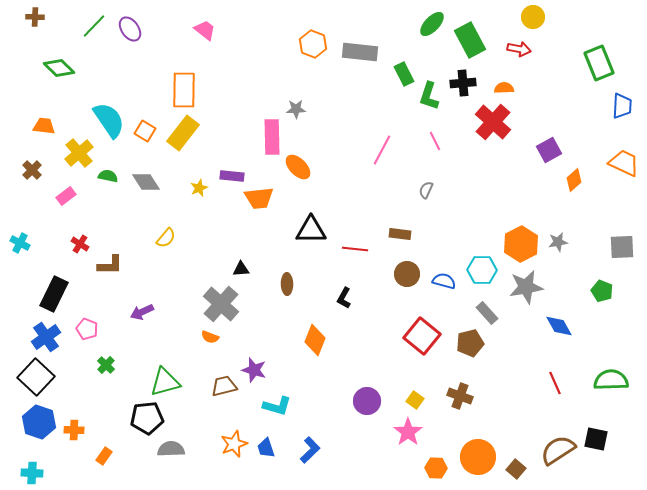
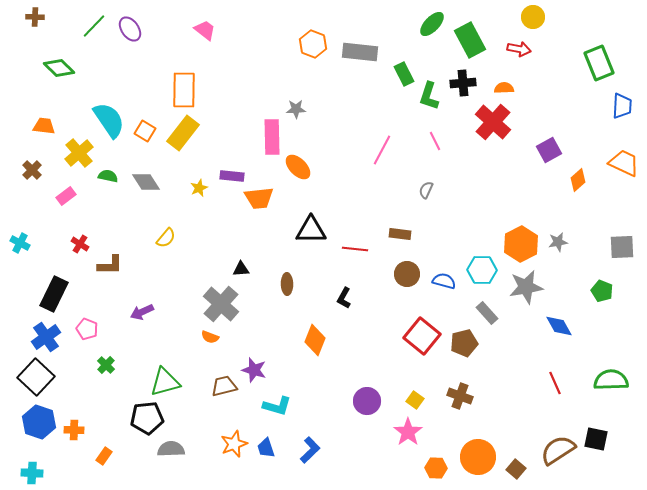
orange diamond at (574, 180): moved 4 px right
brown pentagon at (470, 343): moved 6 px left
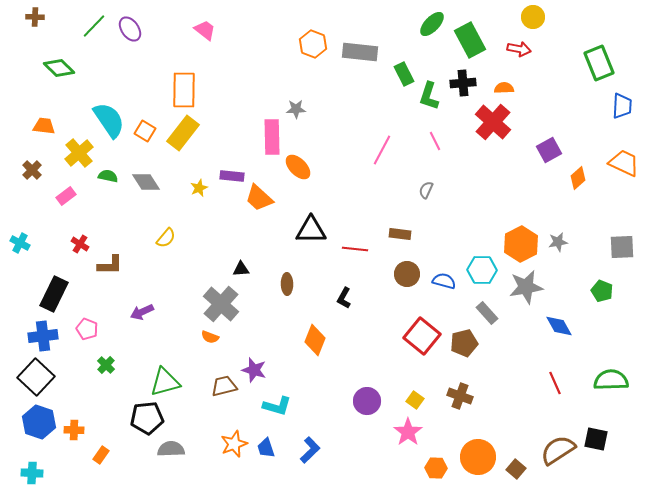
orange diamond at (578, 180): moved 2 px up
orange trapezoid at (259, 198): rotated 48 degrees clockwise
blue cross at (46, 337): moved 3 px left, 1 px up; rotated 28 degrees clockwise
orange rectangle at (104, 456): moved 3 px left, 1 px up
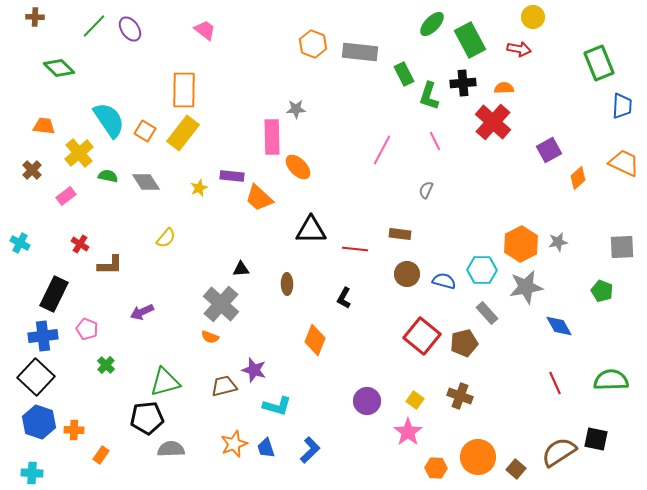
brown semicircle at (558, 450): moved 1 px right, 2 px down
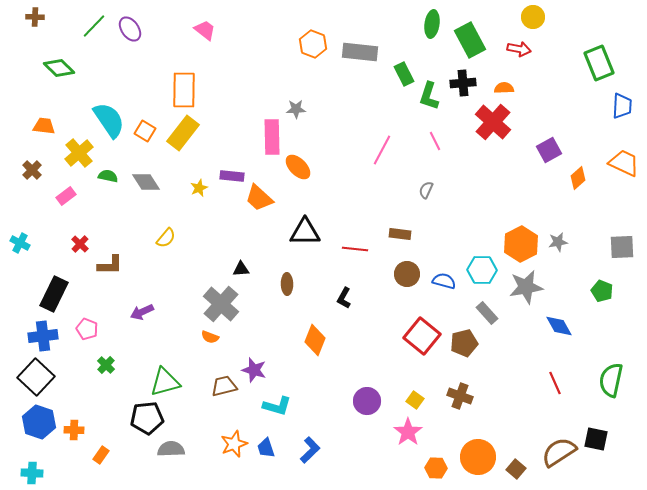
green ellipse at (432, 24): rotated 36 degrees counterclockwise
black triangle at (311, 230): moved 6 px left, 2 px down
red cross at (80, 244): rotated 12 degrees clockwise
green semicircle at (611, 380): rotated 76 degrees counterclockwise
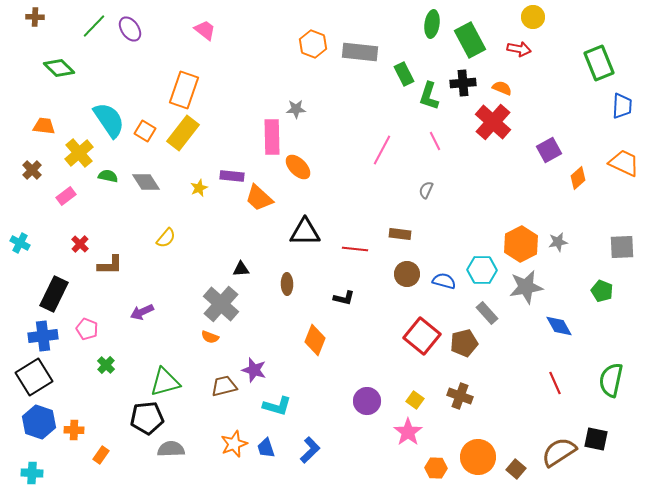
orange semicircle at (504, 88): moved 2 px left; rotated 24 degrees clockwise
orange rectangle at (184, 90): rotated 18 degrees clockwise
black L-shape at (344, 298): rotated 105 degrees counterclockwise
black square at (36, 377): moved 2 px left; rotated 15 degrees clockwise
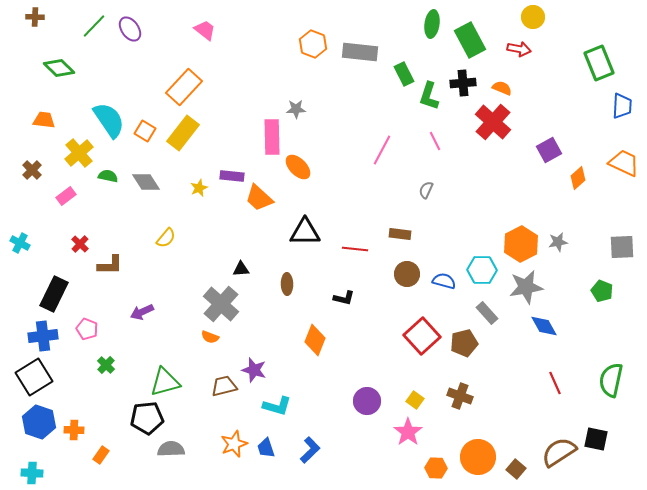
orange rectangle at (184, 90): moved 3 px up; rotated 24 degrees clockwise
orange trapezoid at (44, 126): moved 6 px up
blue diamond at (559, 326): moved 15 px left
red square at (422, 336): rotated 9 degrees clockwise
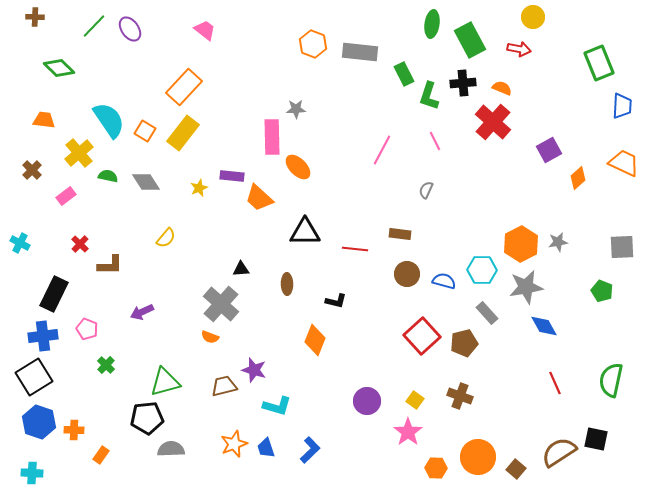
black L-shape at (344, 298): moved 8 px left, 3 px down
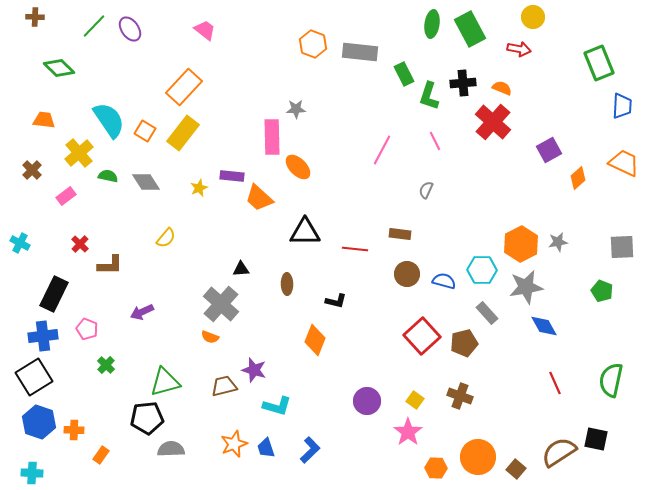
green rectangle at (470, 40): moved 11 px up
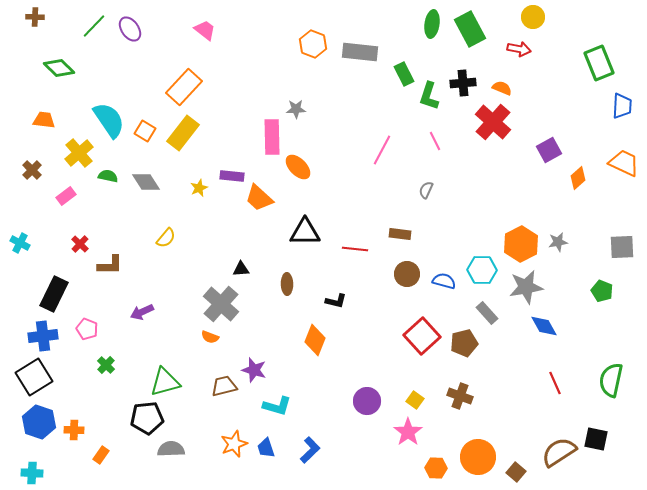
brown square at (516, 469): moved 3 px down
